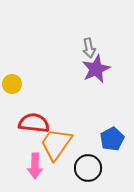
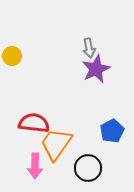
yellow circle: moved 28 px up
blue pentagon: moved 8 px up
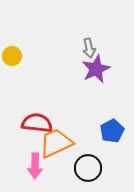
red semicircle: moved 3 px right
orange trapezoid: moved 1 px up; rotated 30 degrees clockwise
